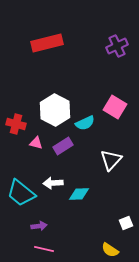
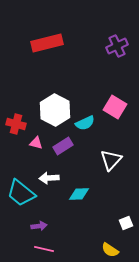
white arrow: moved 4 px left, 5 px up
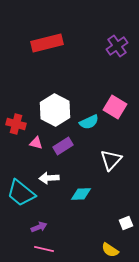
purple cross: rotated 10 degrees counterclockwise
cyan semicircle: moved 4 px right, 1 px up
cyan diamond: moved 2 px right
purple arrow: moved 1 px down; rotated 14 degrees counterclockwise
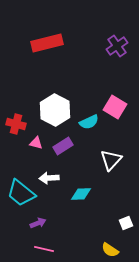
purple arrow: moved 1 px left, 4 px up
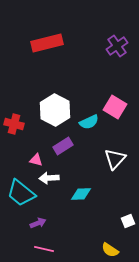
red cross: moved 2 px left
pink triangle: moved 17 px down
white triangle: moved 4 px right, 1 px up
white square: moved 2 px right, 2 px up
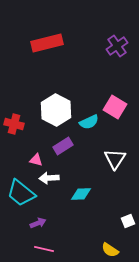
white hexagon: moved 1 px right
white triangle: rotated 10 degrees counterclockwise
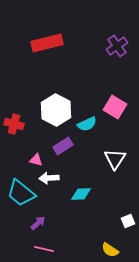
cyan semicircle: moved 2 px left, 2 px down
purple arrow: rotated 21 degrees counterclockwise
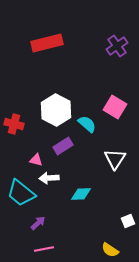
cyan semicircle: rotated 114 degrees counterclockwise
pink line: rotated 24 degrees counterclockwise
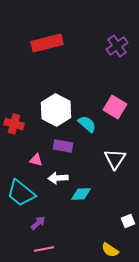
purple rectangle: rotated 42 degrees clockwise
white arrow: moved 9 px right
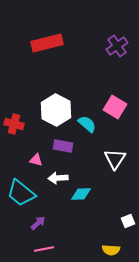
yellow semicircle: moved 1 px right; rotated 30 degrees counterclockwise
